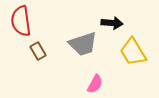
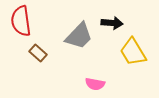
gray trapezoid: moved 4 px left, 8 px up; rotated 28 degrees counterclockwise
brown rectangle: moved 2 px down; rotated 18 degrees counterclockwise
pink semicircle: rotated 72 degrees clockwise
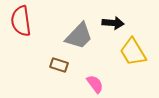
black arrow: moved 1 px right
brown rectangle: moved 21 px right, 12 px down; rotated 24 degrees counterclockwise
pink semicircle: rotated 138 degrees counterclockwise
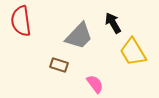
black arrow: rotated 125 degrees counterclockwise
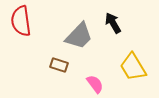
yellow trapezoid: moved 15 px down
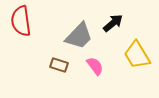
black arrow: rotated 80 degrees clockwise
yellow trapezoid: moved 4 px right, 12 px up
pink semicircle: moved 18 px up
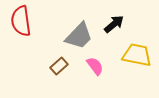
black arrow: moved 1 px right, 1 px down
yellow trapezoid: rotated 132 degrees clockwise
brown rectangle: moved 1 px down; rotated 60 degrees counterclockwise
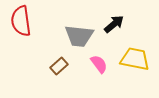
gray trapezoid: rotated 52 degrees clockwise
yellow trapezoid: moved 2 px left, 4 px down
pink semicircle: moved 4 px right, 2 px up
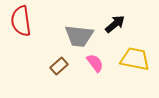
black arrow: moved 1 px right
pink semicircle: moved 4 px left, 1 px up
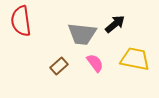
gray trapezoid: moved 3 px right, 2 px up
